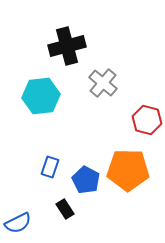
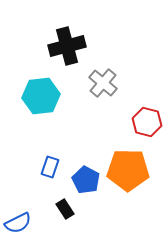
red hexagon: moved 2 px down
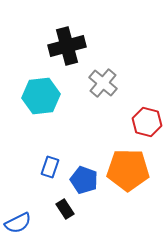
blue pentagon: moved 2 px left; rotated 8 degrees counterclockwise
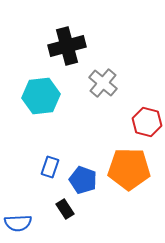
orange pentagon: moved 1 px right, 1 px up
blue pentagon: moved 1 px left
blue semicircle: rotated 24 degrees clockwise
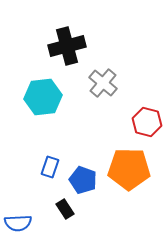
cyan hexagon: moved 2 px right, 1 px down
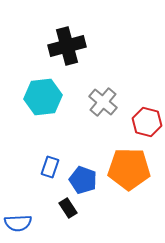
gray cross: moved 19 px down
black rectangle: moved 3 px right, 1 px up
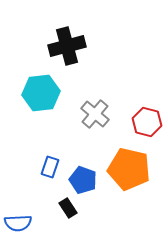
cyan hexagon: moved 2 px left, 4 px up
gray cross: moved 8 px left, 12 px down
orange pentagon: rotated 12 degrees clockwise
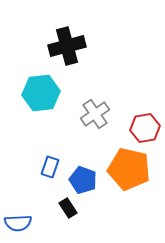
gray cross: rotated 16 degrees clockwise
red hexagon: moved 2 px left, 6 px down; rotated 24 degrees counterclockwise
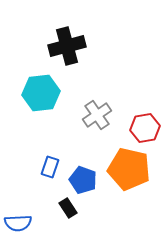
gray cross: moved 2 px right, 1 px down
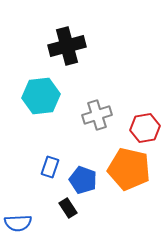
cyan hexagon: moved 3 px down
gray cross: rotated 16 degrees clockwise
